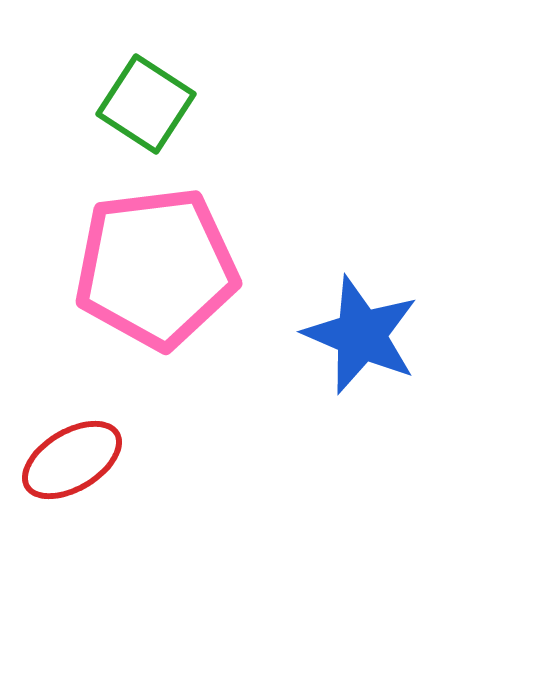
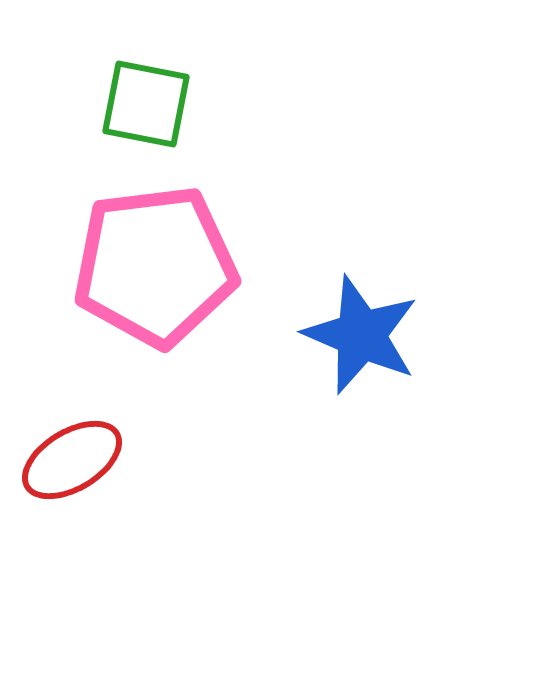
green square: rotated 22 degrees counterclockwise
pink pentagon: moved 1 px left, 2 px up
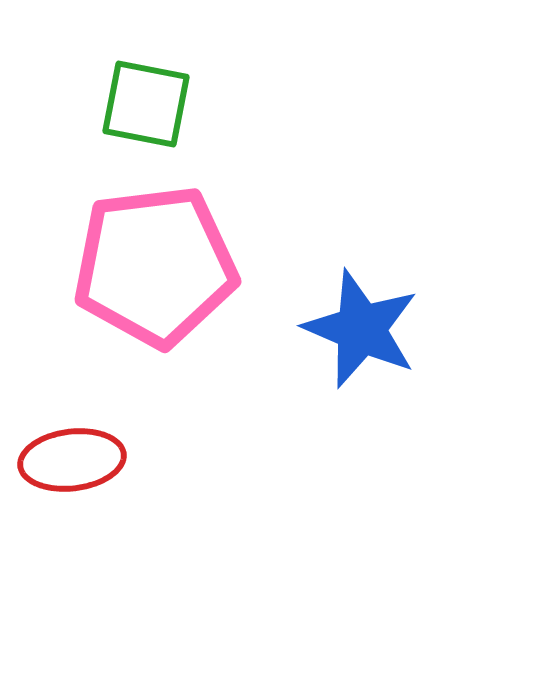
blue star: moved 6 px up
red ellipse: rotated 24 degrees clockwise
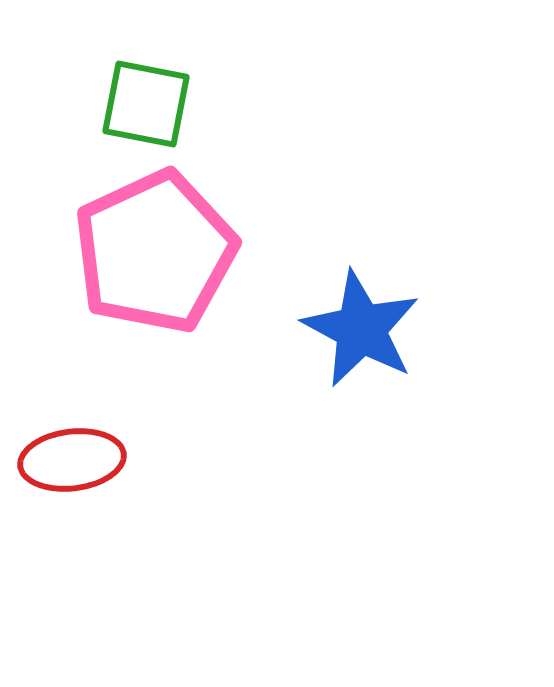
pink pentagon: moved 14 px up; rotated 18 degrees counterclockwise
blue star: rotated 5 degrees clockwise
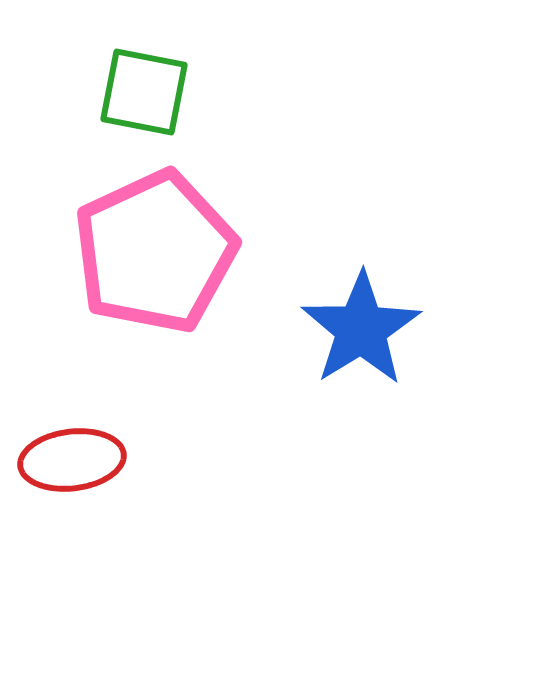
green square: moved 2 px left, 12 px up
blue star: rotated 12 degrees clockwise
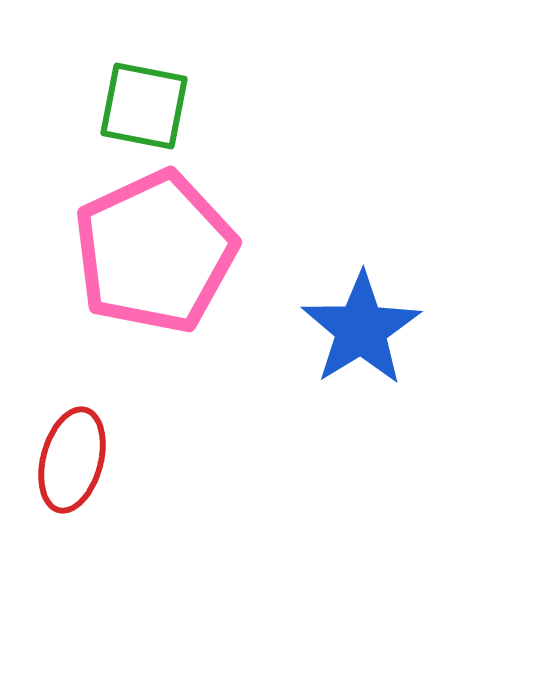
green square: moved 14 px down
red ellipse: rotated 68 degrees counterclockwise
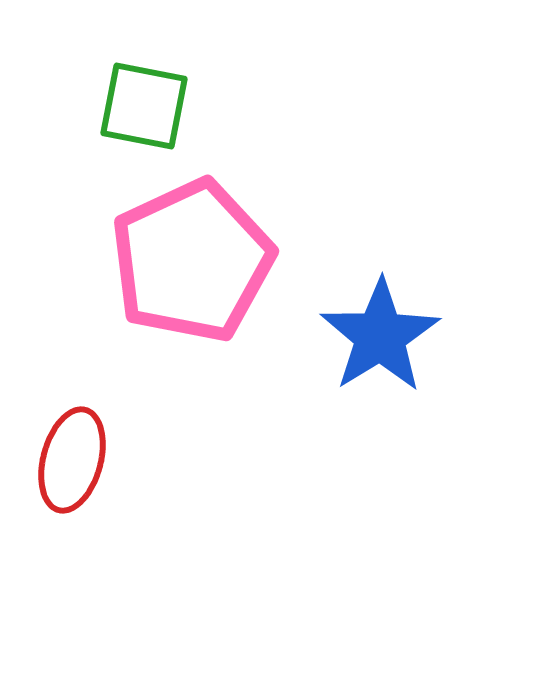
pink pentagon: moved 37 px right, 9 px down
blue star: moved 19 px right, 7 px down
